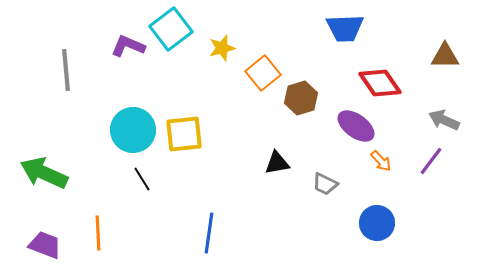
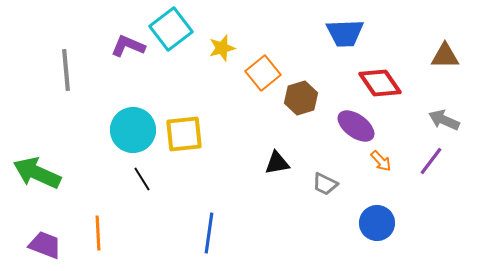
blue trapezoid: moved 5 px down
green arrow: moved 7 px left
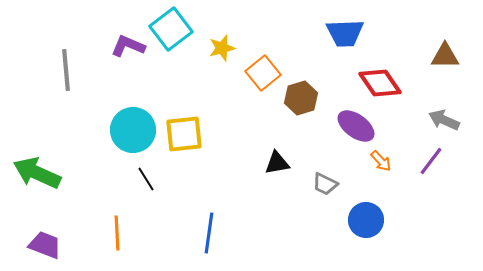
black line: moved 4 px right
blue circle: moved 11 px left, 3 px up
orange line: moved 19 px right
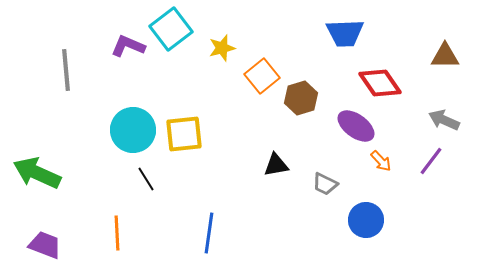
orange square: moved 1 px left, 3 px down
black triangle: moved 1 px left, 2 px down
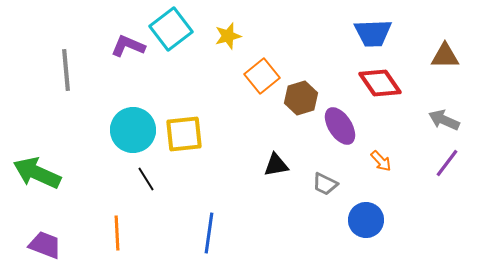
blue trapezoid: moved 28 px right
yellow star: moved 6 px right, 12 px up
purple ellipse: moved 16 px left; rotated 21 degrees clockwise
purple line: moved 16 px right, 2 px down
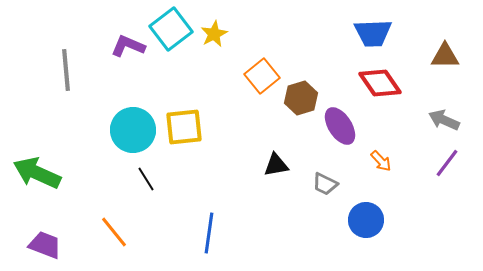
yellow star: moved 14 px left, 2 px up; rotated 12 degrees counterclockwise
yellow square: moved 7 px up
orange line: moved 3 px left, 1 px up; rotated 36 degrees counterclockwise
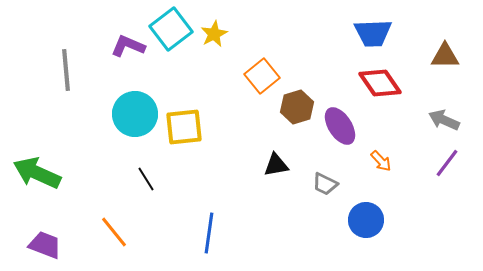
brown hexagon: moved 4 px left, 9 px down
cyan circle: moved 2 px right, 16 px up
